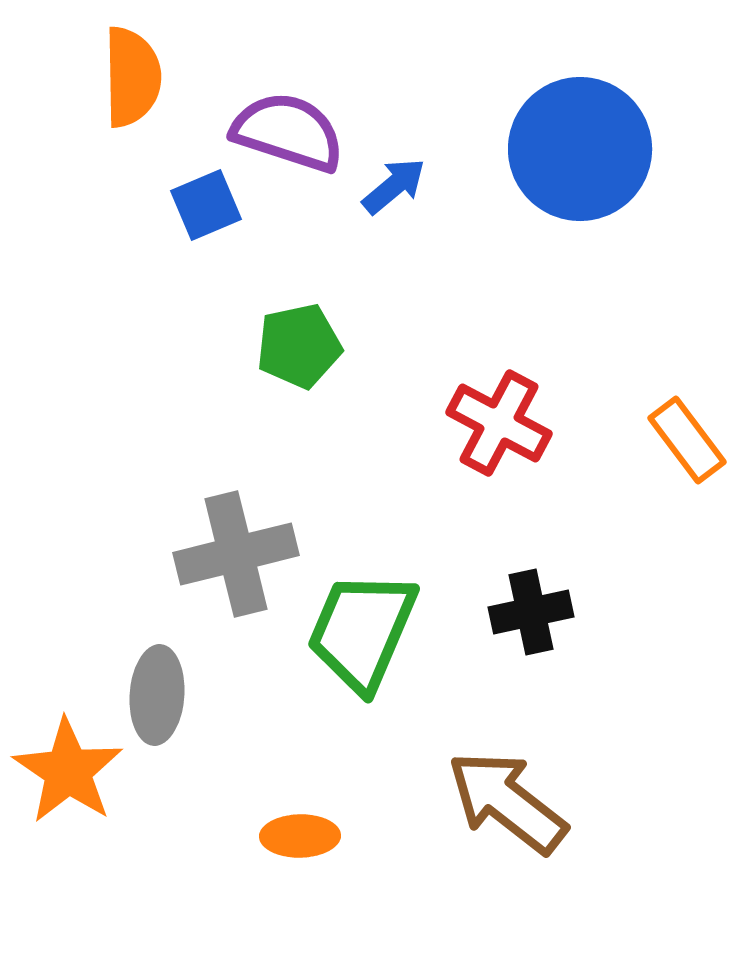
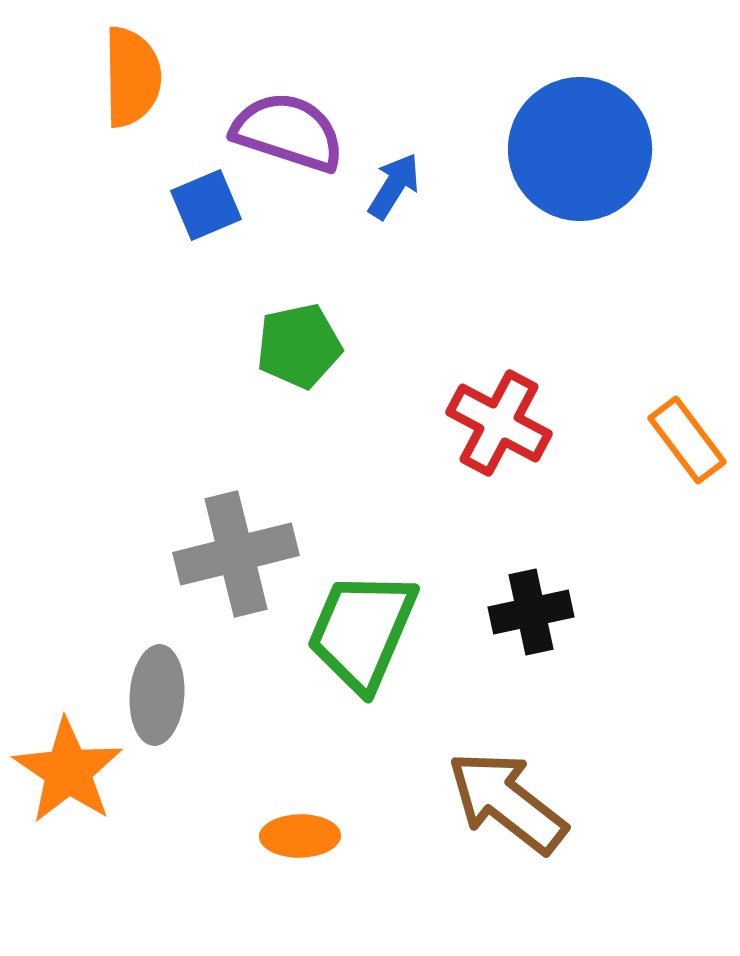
blue arrow: rotated 18 degrees counterclockwise
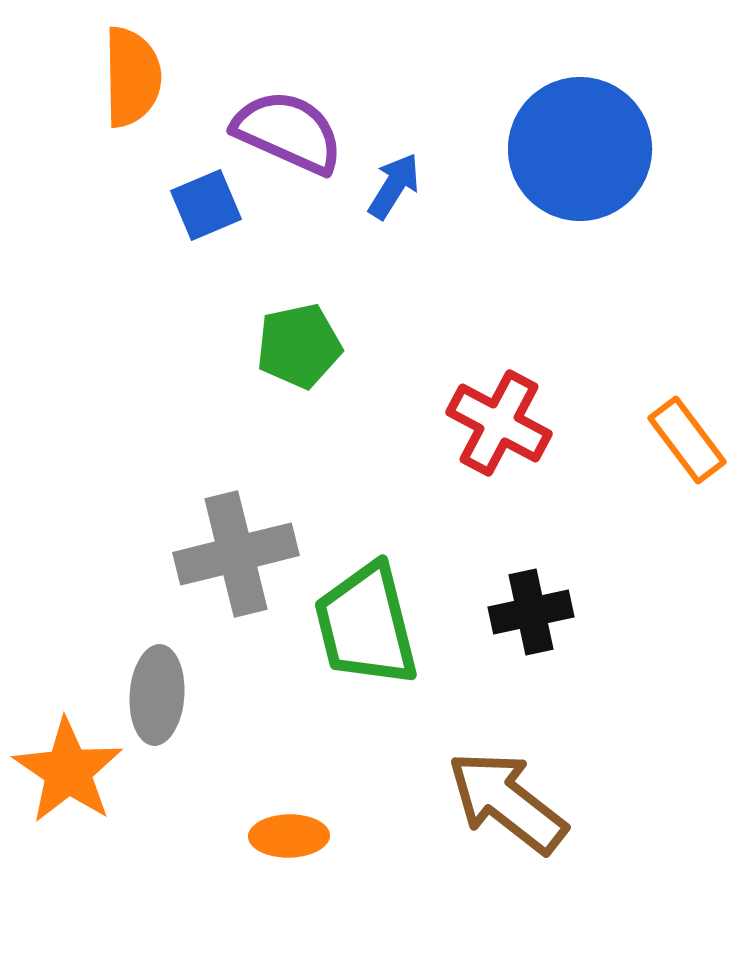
purple semicircle: rotated 6 degrees clockwise
green trapezoid: moved 4 px right, 6 px up; rotated 37 degrees counterclockwise
orange ellipse: moved 11 px left
